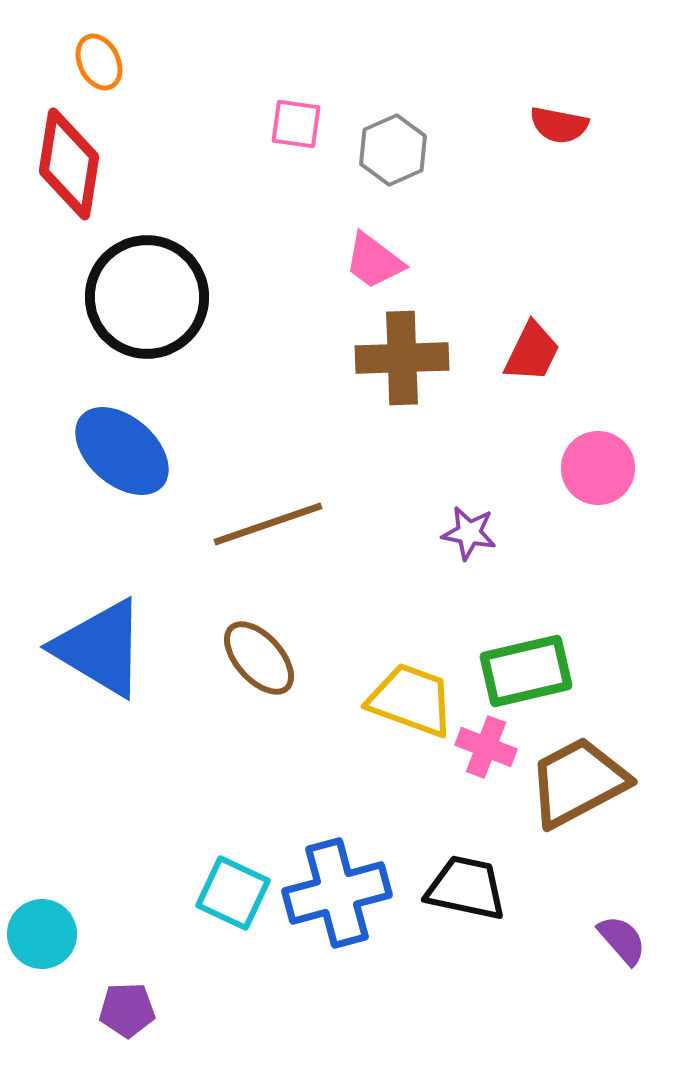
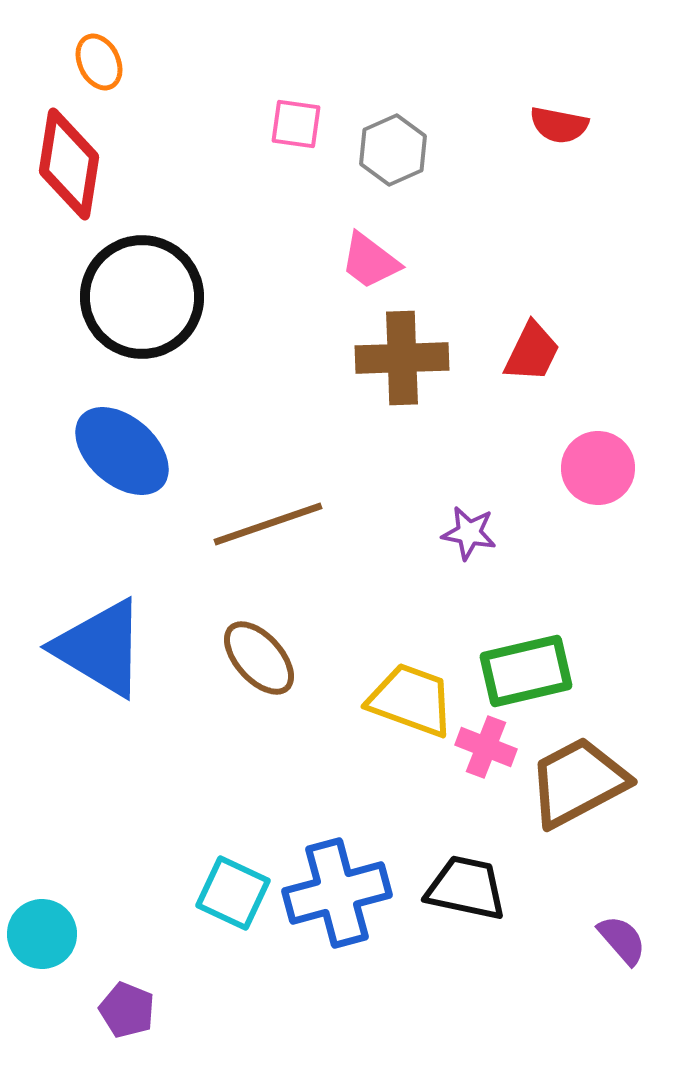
pink trapezoid: moved 4 px left
black circle: moved 5 px left
purple pentagon: rotated 24 degrees clockwise
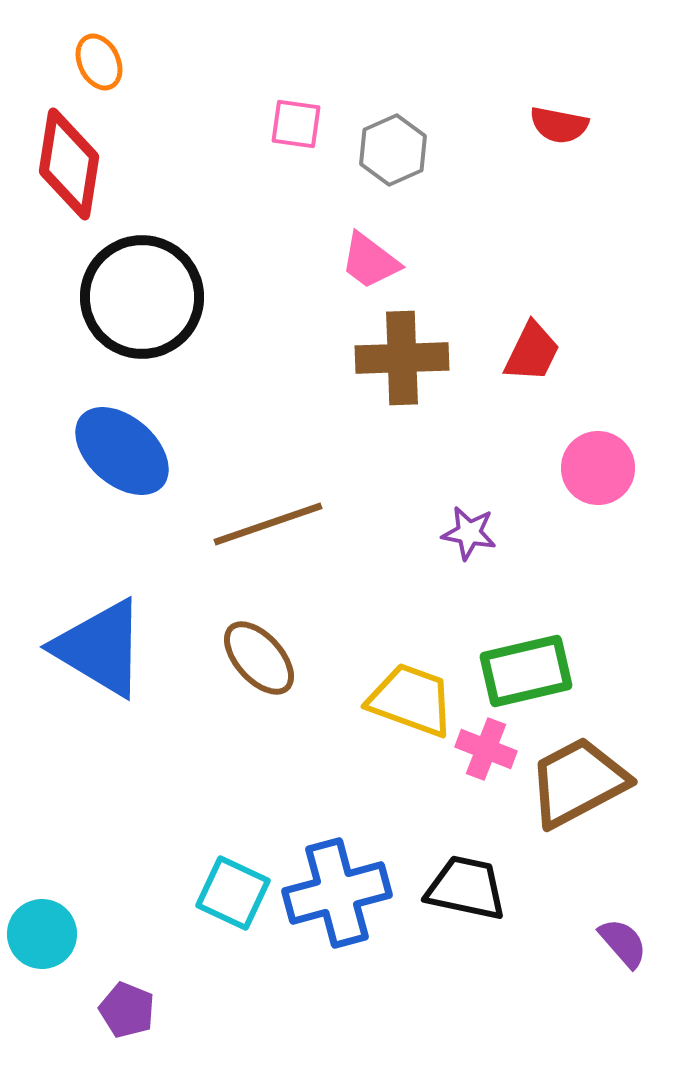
pink cross: moved 2 px down
purple semicircle: moved 1 px right, 3 px down
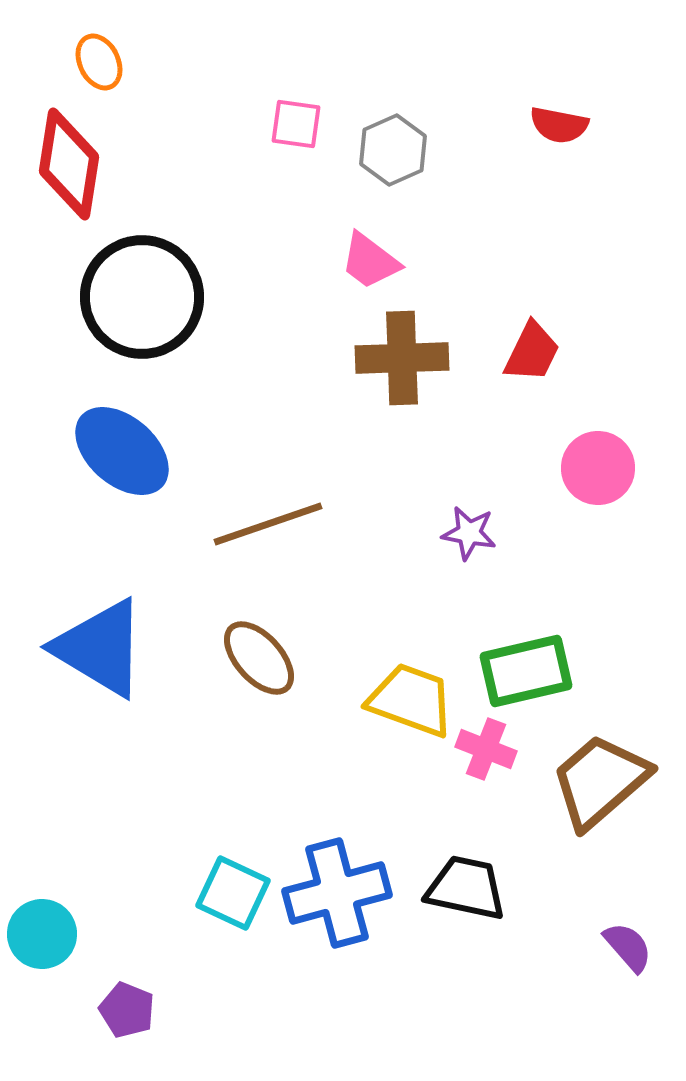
brown trapezoid: moved 22 px right, 1 px up; rotated 13 degrees counterclockwise
purple semicircle: moved 5 px right, 4 px down
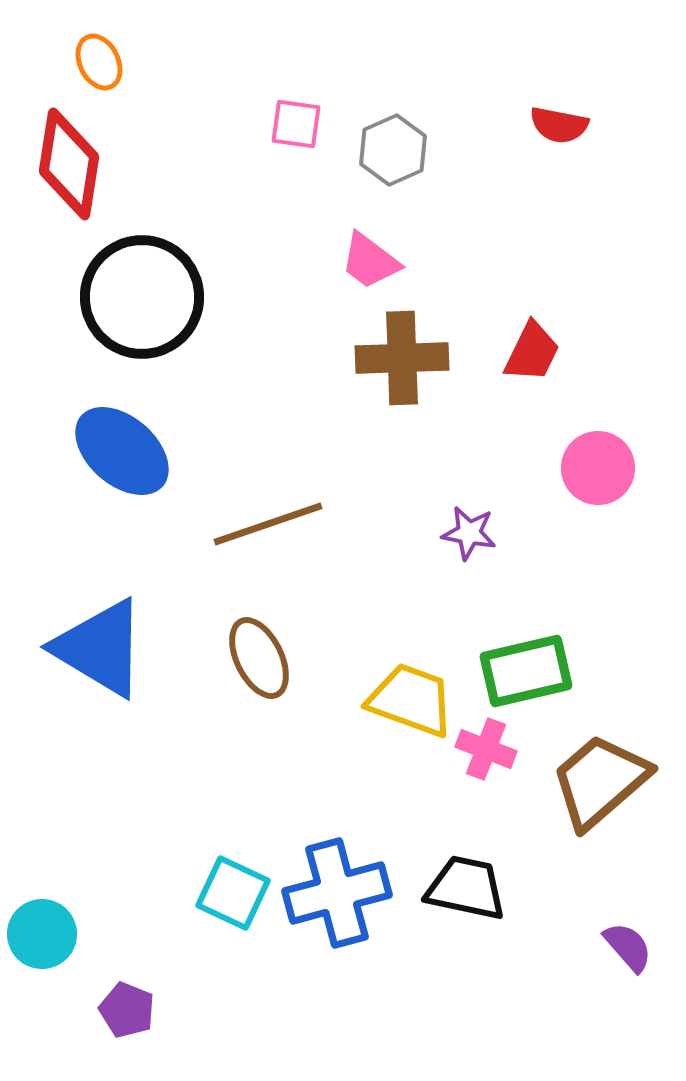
brown ellipse: rotated 16 degrees clockwise
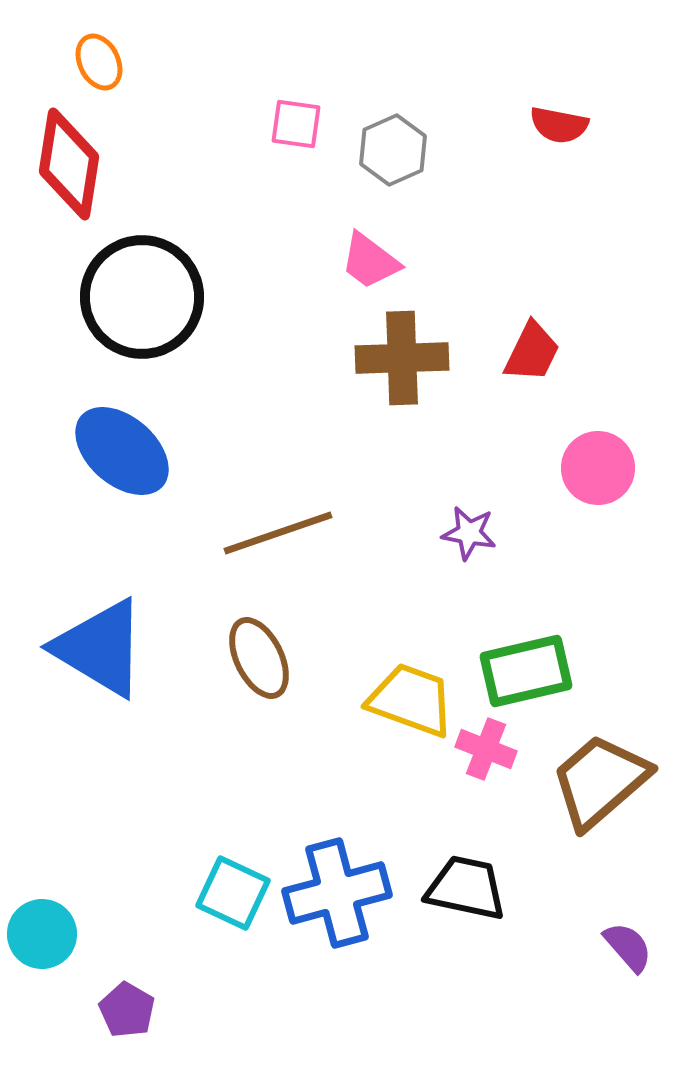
brown line: moved 10 px right, 9 px down
purple pentagon: rotated 8 degrees clockwise
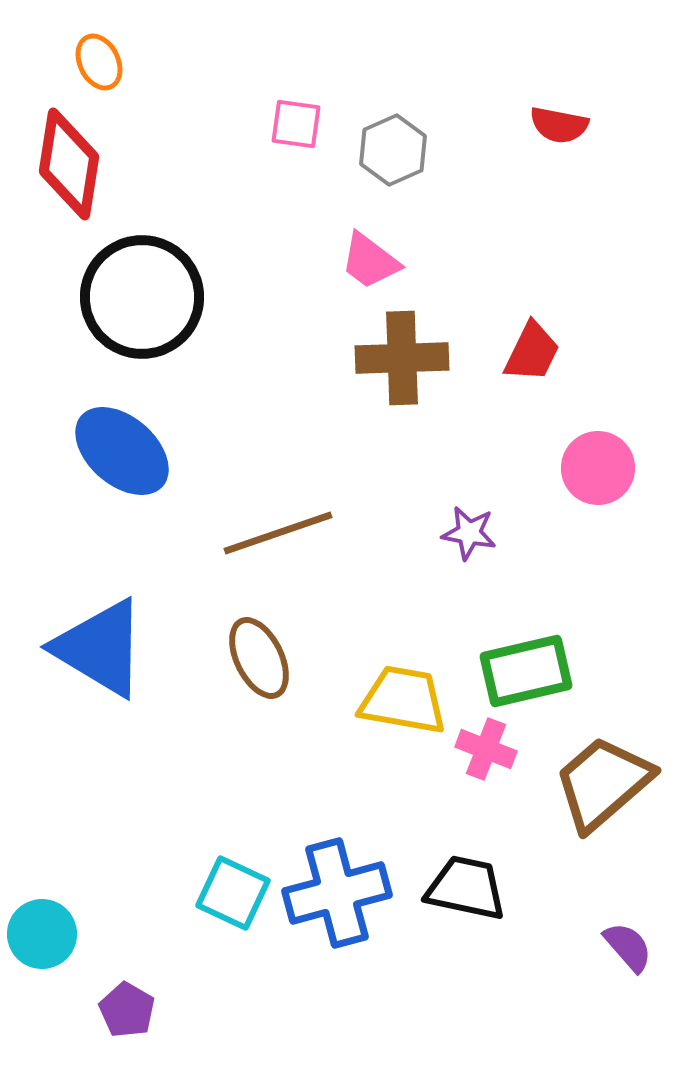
yellow trapezoid: moved 8 px left; rotated 10 degrees counterclockwise
brown trapezoid: moved 3 px right, 2 px down
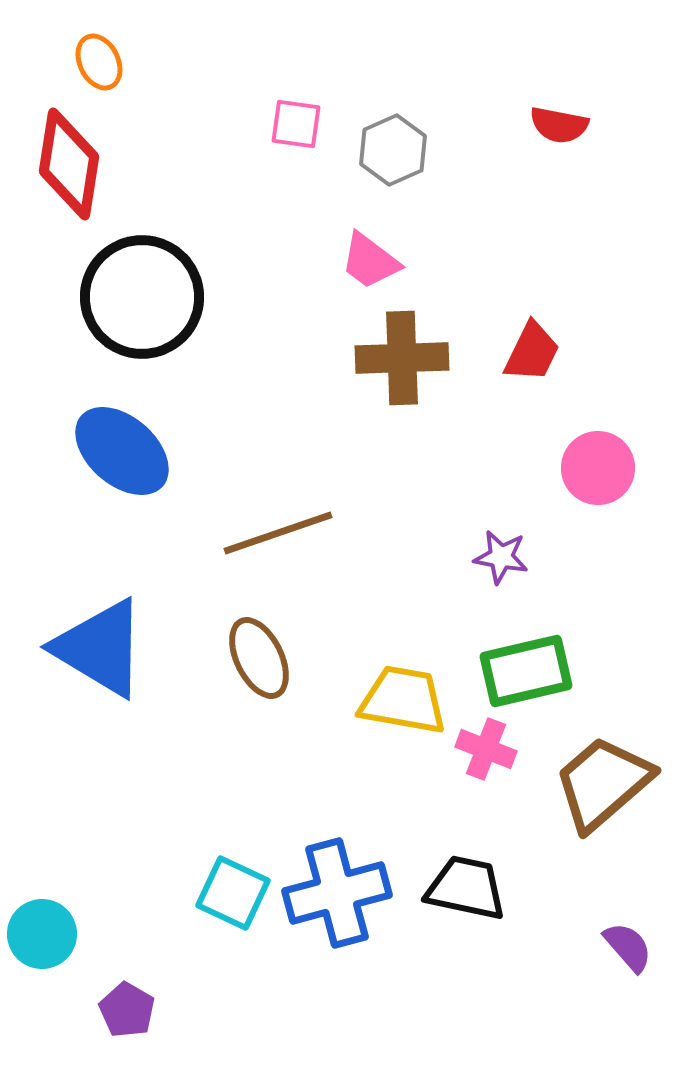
purple star: moved 32 px right, 24 px down
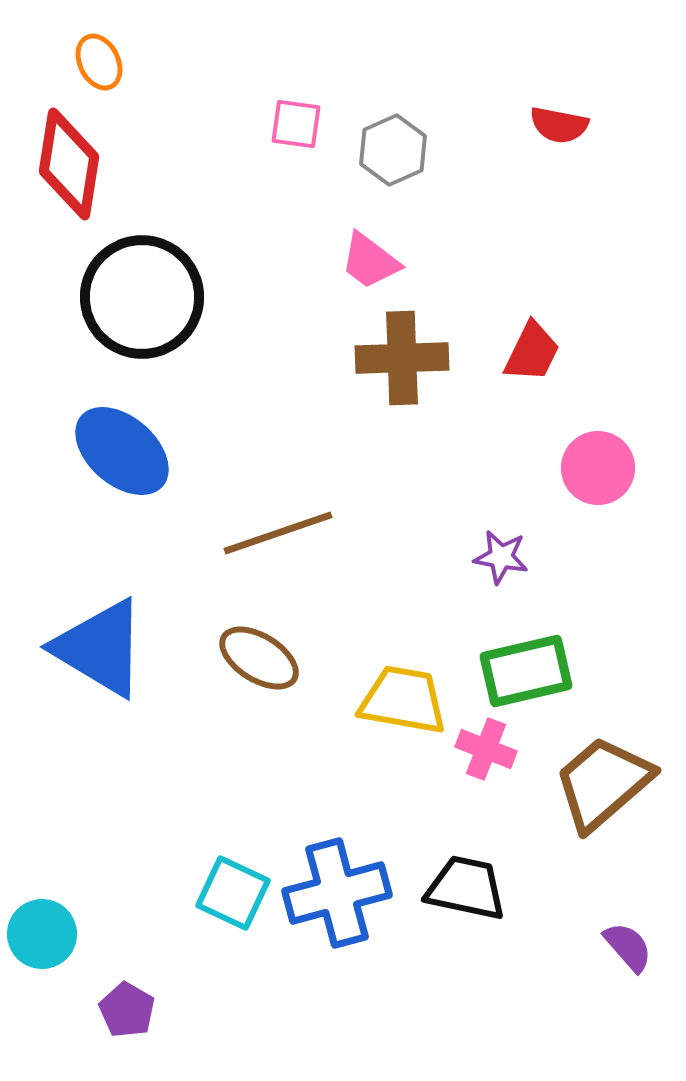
brown ellipse: rotated 32 degrees counterclockwise
